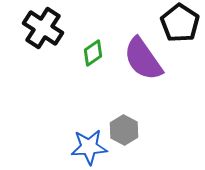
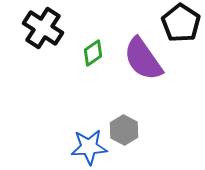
black pentagon: moved 1 px right
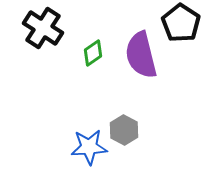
purple semicircle: moved 2 px left, 4 px up; rotated 21 degrees clockwise
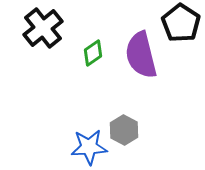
black cross: rotated 18 degrees clockwise
